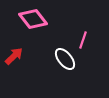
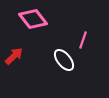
white ellipse: moved 1 px left, 1 px down
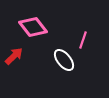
pink diamond: moved 8 px down
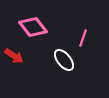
pink line: moved 2 px up
red arrow: rotated 78 degrees clockwise
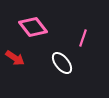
red arrow: moved 1 px right, 2 px down
white ellipse: moved 2 px left, 3 px down
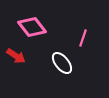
pink diamond: moved 1 px left
red arrow: moved 1 px right, 2 px up
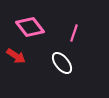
pink diamond: moved 2 px left
pink line: moved 9 px left, 5 px up
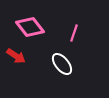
white ellipse: moved 1 px down
